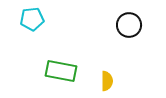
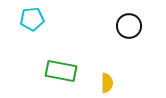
black circle: moved 1 px down
yellow semicircle: moved 2 px down
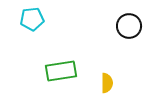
green rectangle: rotated 20 degrees counterclockwise
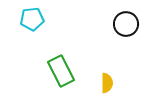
black circle: moved 3 px left, 2 px up
green rectangle: rotated 72 degrees clockwise
